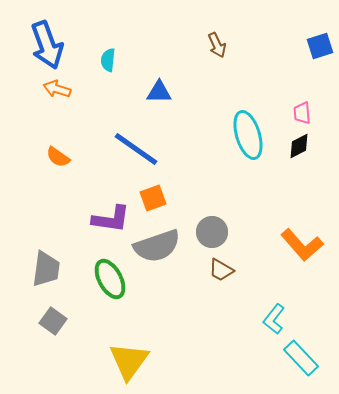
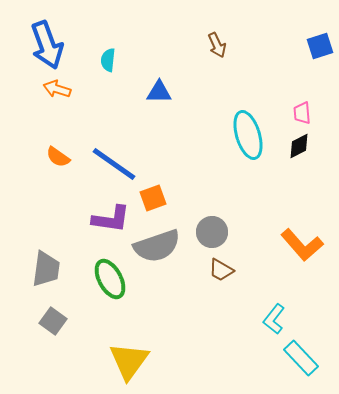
blue line: moved 22 px left, 15 px down
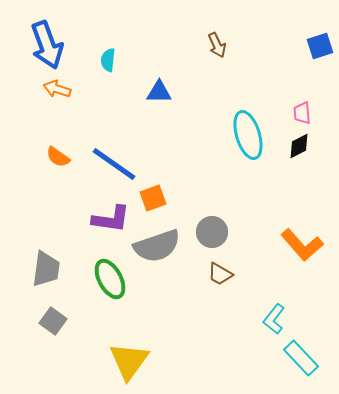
brown trapezoid: moved 1 px left, 4 px down
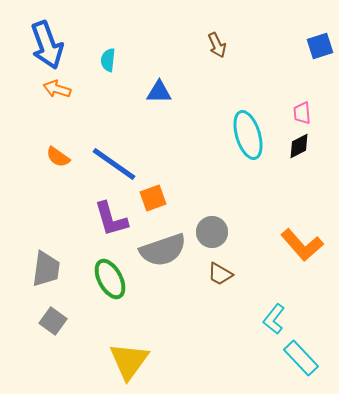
purple L-shape: rotated 66 degrees clockwise
gray semicircle: moved 6 px right, 4 px down
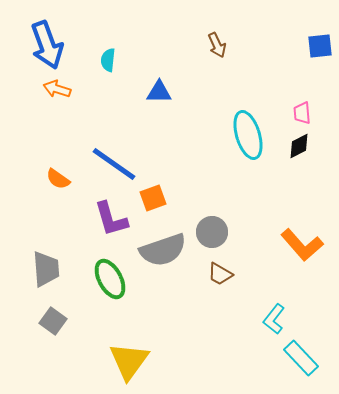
blue square: rotated 12 degrees clockwise
orange semicircle: moved 22 px down
gray trapezoid: rotated 12 degrees counterclockwise
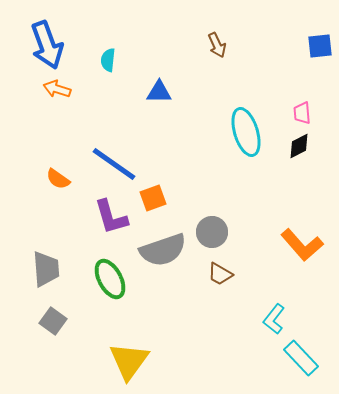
cyan ellipse: moved 2 px left, 3 px up
purple L-shape: moved 2 px up
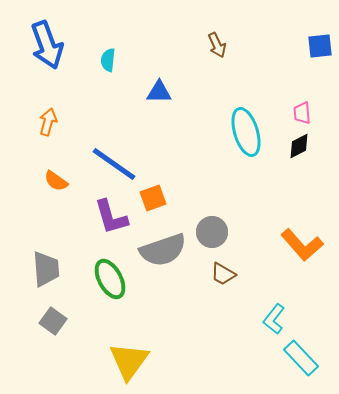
orange arrow: moved 9 px left, 33 px down; rotated 88 degrees clockwise
orange semicircle: moved 2 px left, 2 px down
brown trapezoid: moved 3 px right
